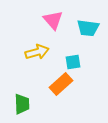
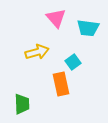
pink triangle: moved 3 px right, 2 px up
cyan square: rotated 28 degrees counterclockwise
orange rectangle: rotated 60 degrees counterclockwise
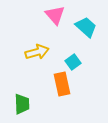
pink triangle: moved 1 px left, 3 px up
cyan trapezoid: moved 2 px left, 1 px up; rotated 145 degrees counterclockwise
orange rectangle: moved 1 px right
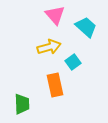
yellow arrow: moved 12 px right, 5 px up
orange rectangle: moved 7 px left, 1 px down
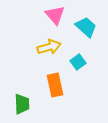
cyan square: moved 5 px right
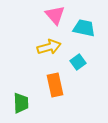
cyan trapezoid: moved 2 px left, 1 px down; rotated 30 degrees counterclockwise
green trapezoid: moved 1 px left, 1 px up
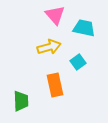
green trapezoid: moved 2 px up
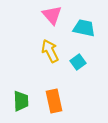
pink triangle: moved 3 px left
yellow arrow: moved 1 px right, 4 px down; rotated 100 degrees counterclockwise
orange rectangle: moved 1 px left, 16 px down
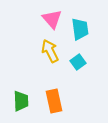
pink triangle: moved 4 px down
cyan trapezoid: moved 4 px left, 1 px down; rotated 70 degrees clockwise
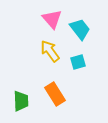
cyan trapezoid: rotated 30 degrees counterclockwise
yellow arrow: rotated 10 degrees counterclockwise
cyan square: rotated 21 degrees clockwise
orange rectangle: moved 1 px right, 7 px up; rotated 20 degrees counterclockwise
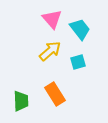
yellow arrow: rotated 85 degrees clockwise
